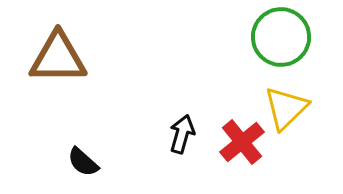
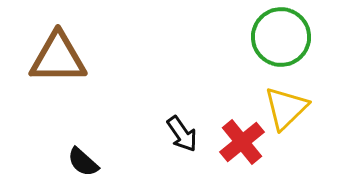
black arrow: rotated 129 degrees clockwise
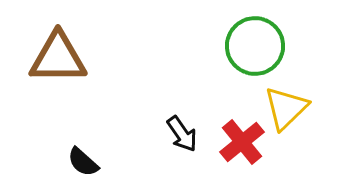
green circle: moved 26 px left, 9 px down
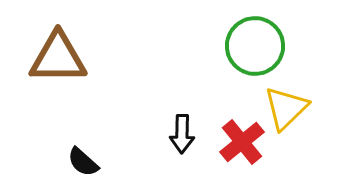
black arrow: rotated 36 degrees clockwise
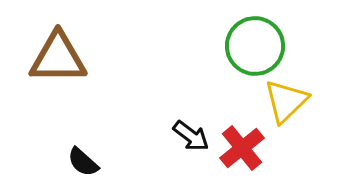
yellow triangle: moved 7 px up
black arrow: moved 9 px right, 2 px down; rotated 54 degrees counterclockwise
red cross: moved 6 px down
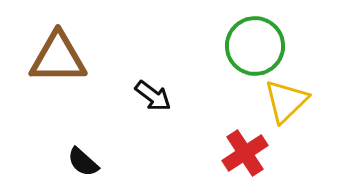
black arrow: moved 38 px left, 40 px up
red cross: moved 3 px right, 5 px down; rotated 6 degrees clockwise
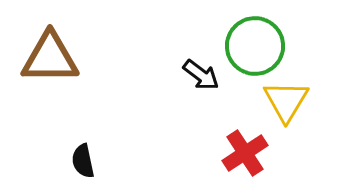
brown triangle: moved 8 px left
black arrow: moved 48 px right, 21 px up
yellow triangle: rotated 15 degrees counterclockwise
black semicircle: moved 1 px up; rotated 36 degrees clockwise
